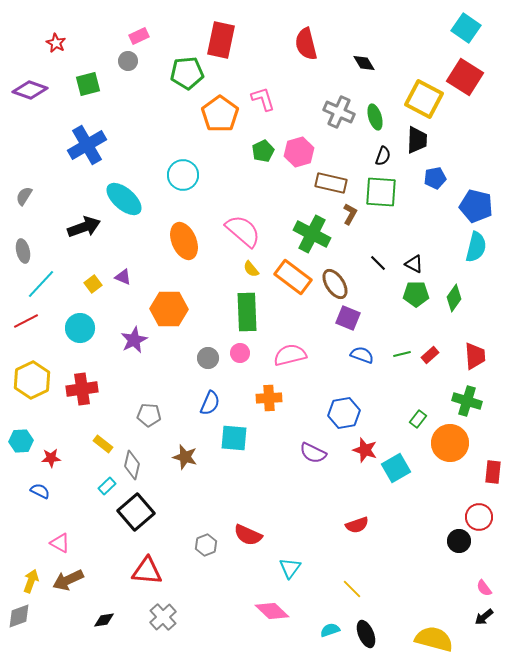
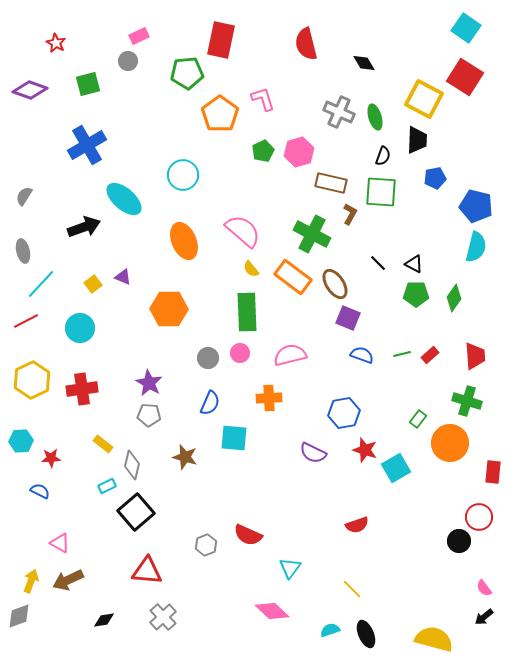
purple star at (134, 340): moved 15 px right, 43 px down; rotated 16 degrees counterclockwise
cyan rectangle at (107, 486): rotated 18 degrees clockwise
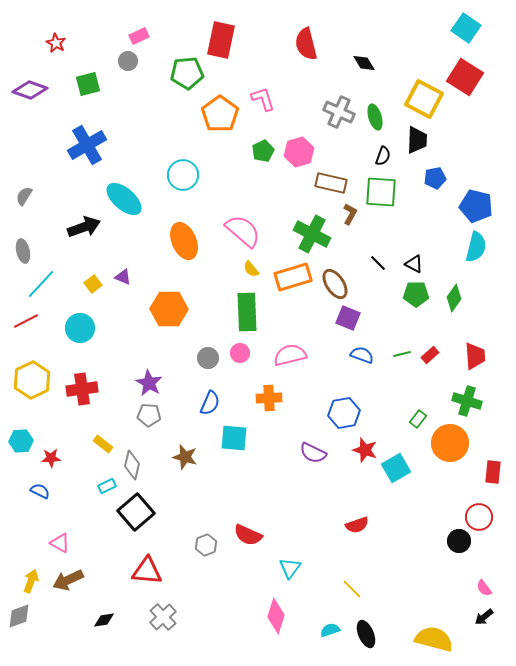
orange rectangle at (293, 277): rotated 54 degrees counterclockwise
pink diamond at (272, 611): moved 4 px right, 5 px down; rotated 64 degrees clockwise
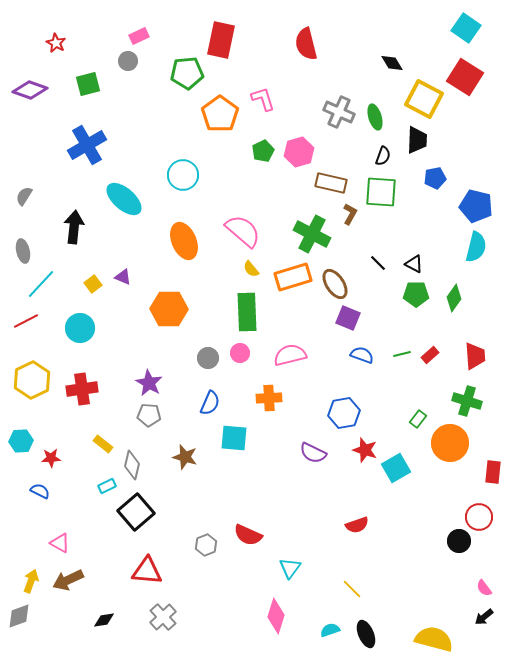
black diamond at (364, 63): moved 28 px right
black arrow at (84, 227): moved 10 px left; rotated 64 degrees counterclockwise
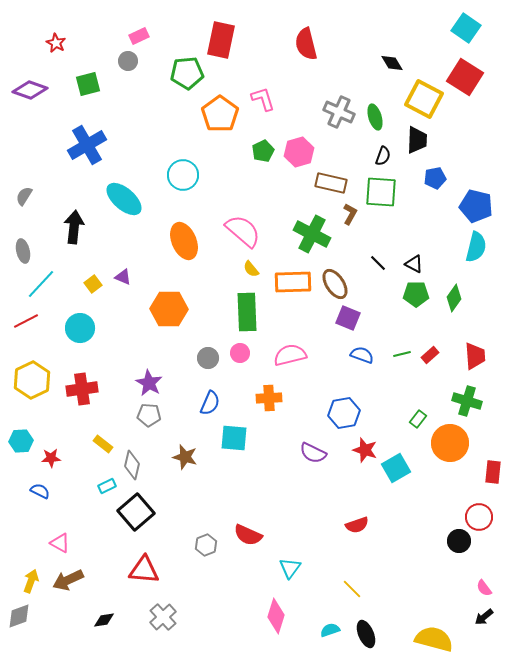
orange rectangle at (293, 277): moved 5 px down; rotated 15 degrees clockwise
red triangle at (147, 571): moved 3 px left, 1 px up
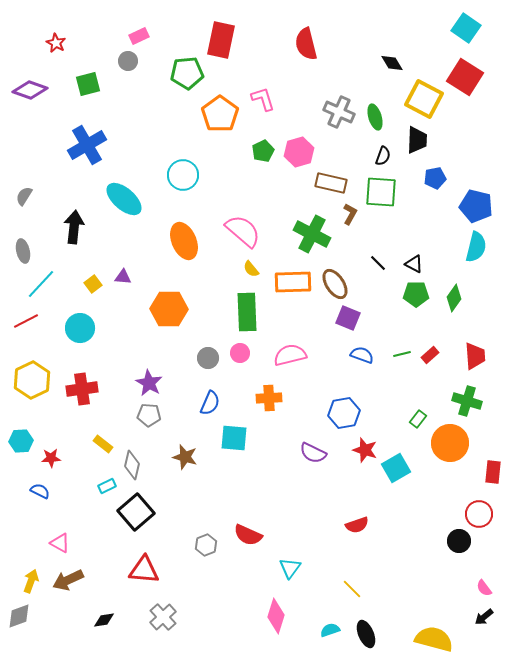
purple triangle at (123, 277): rotated 18 degrees counterclockwise
red circle at (479, 517): moved 3 px up
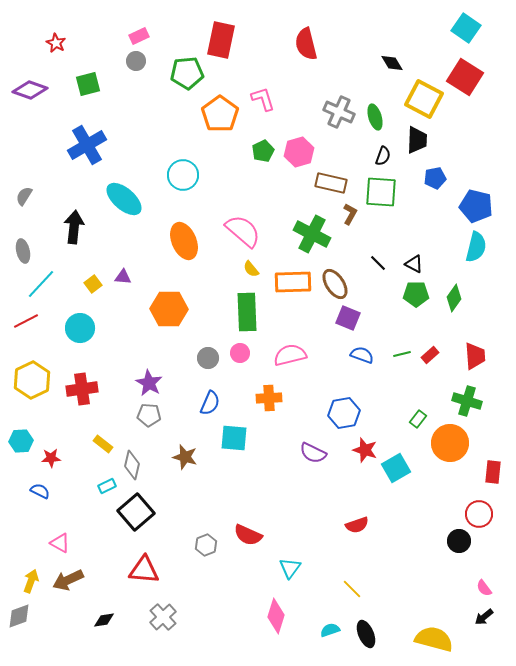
gray circle at (128, 61): moved 8 px right
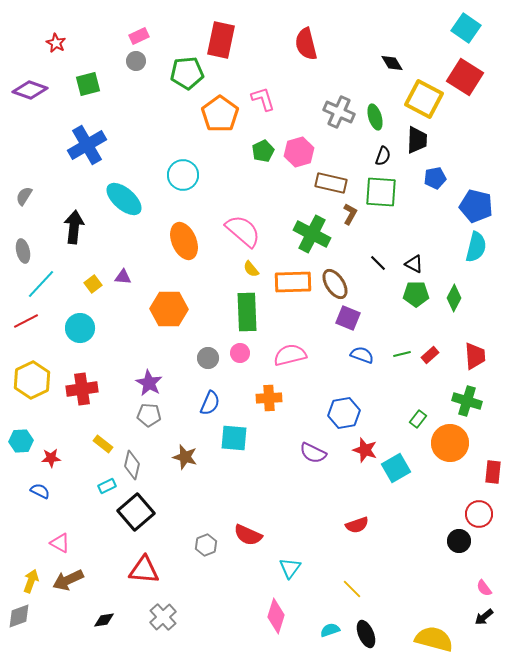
green diamond at (454, 298): rotated 8 degrees counterclockwise
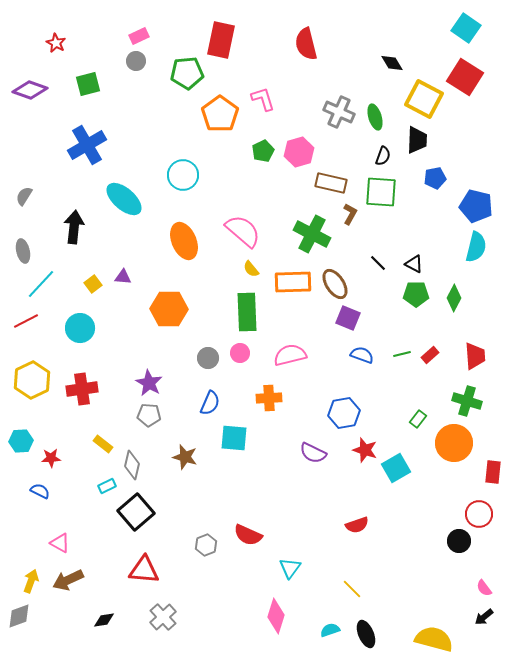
orange circle at (450, 443): moved 4 px right
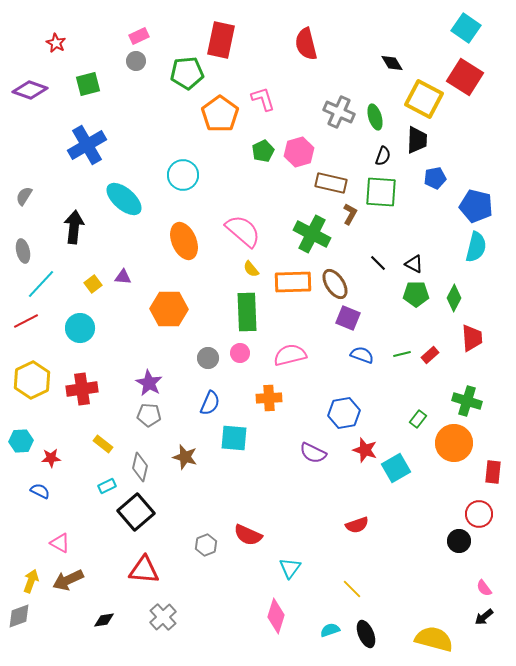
red trapezoid at (475, 356): moved 3 px left, 18 px up
gray diamond at (132, 465): moved 8 px right, 2 px down
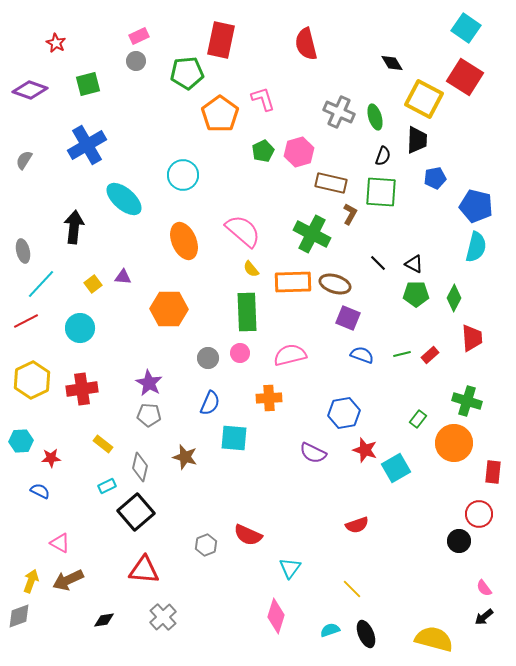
gray semicircle at (24, 196): moved 36 px up
brown ellipse at (335, 284): rotated 40 degrees counterclockwise
